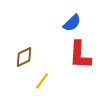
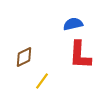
blue semicircle: moved 1 px right, 1 px down; rotated 150 degrees counterclockwise
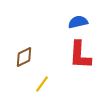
blue semicircle: moved 5 px right, 2 px up
yellow line: moved 3 px down
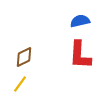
blue semicircle: moved 2 px right, 1 px up
yellow line: moved 22 px left
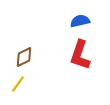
red L-shape: rotated 16 degrees clockwise
yellow line: moved 2 px left
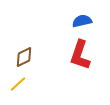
blue semicircle: moved 2 px right
yellow line: rotated 12 degrees clockwise
